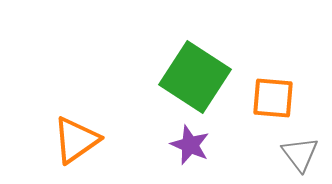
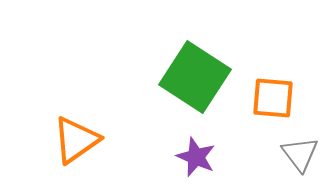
purple star: moved 6 px right, 12 px down
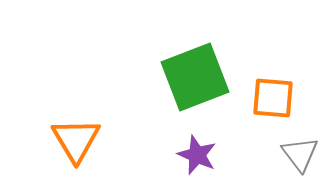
green square: rotated 36 degrees clockwise
orange triangle: rotated 26 degrees counterclockwise
purple star: moved 1 px right, 2 px up
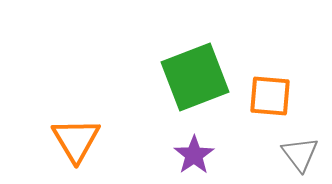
orange square: moved 3 px left, 2 px up
purple star: moved 3 px left; rotated 15 degrees clockwise
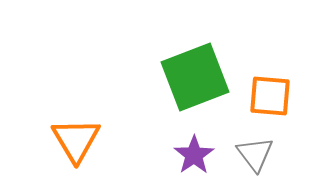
gray triangle: moved 45 px left
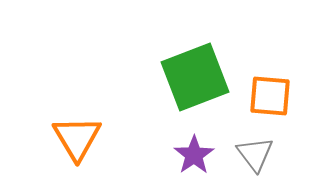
orange triangle: moved 1 px right, 2 px up
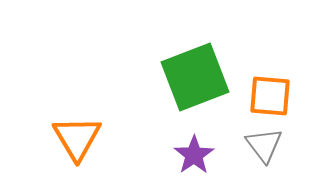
gray triangle: moved 9 px right, 9 px up
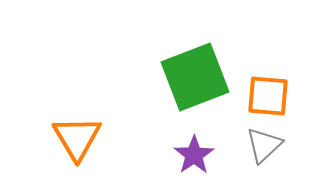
orange square: moved 2 px left
gray triangle: rotated 24 degrees clockwise
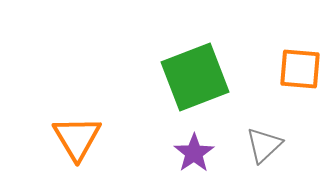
orange square: moved 32 px right, 27 px up
purple star: moved 2 px up
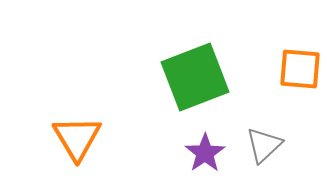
purple star: moved 11 px right
